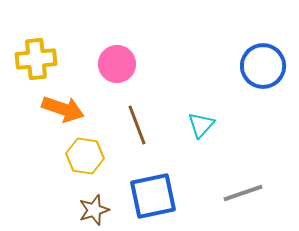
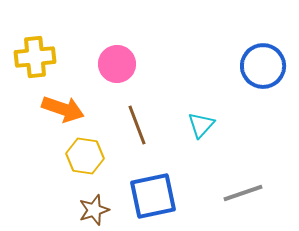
yellow cross: moved 1 px left, 2 px up
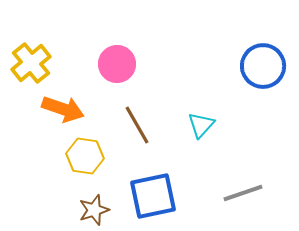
yellow cross: moved 4 px left, 6 px down; rotated 33 degrees counterclockwise
brown line: rotated 9 degrees counterclockwise
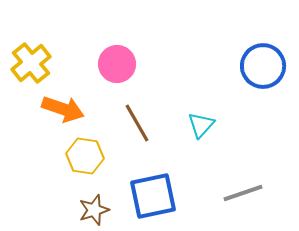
brown line: moved 2 px up
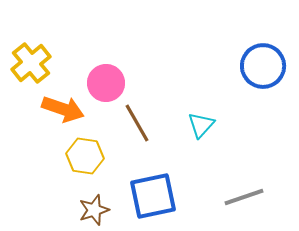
pink circle: moved 11 px left, 19 px down
gray line: moved 1 px right, 4 px down
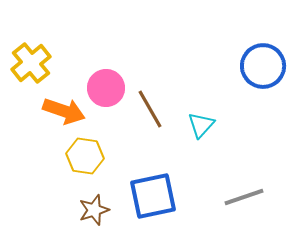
pink circle: moved 5 px down
orange arrow: moved 1 px right, 2 px down
brown line: moved 13 px right, 14 px up
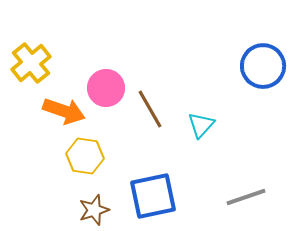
gray line: moved 2 px right
